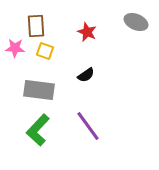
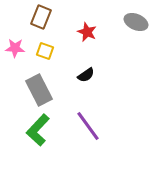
brown rectangle: moved 5 px right, 9 px up; rotated 25 degrees clockwise
gray rectangle: rotated 56 degrees clockwise
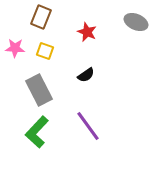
green L-shape: moved 1 px left, 2 px down
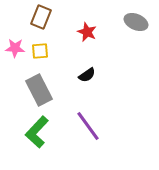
yellow square: moved 5 px left; rotated 24 degrees counterclockwise
black semicircle: moved 1 px right
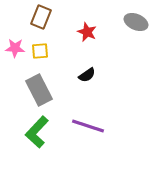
purple line: rotated 36 degrees counterclockwise
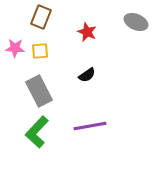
gray rectangle: moved 1 px down
purple line: moved 2 px right; rotated 28 degrees counterclockwise
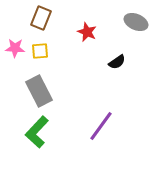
brown rectangle: moved 1 px down
black semicircle: moved 30 px right, 13 px up
purple line: moved 11 px right; rotated 44 degrees counterclockwise
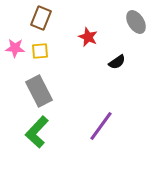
gray ellipse: rotated 35 degrees clockwise
red star: moved 1 px right, 5 px down
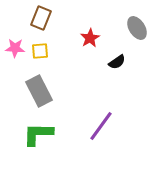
gray ellipse: moved 1 px right, 6 px down
red star: moved 2 px right, 1 px down; rotated 18 degrees clockwise
green L-shape: moved 1 px right, 2 px down; rotated 48 degrees clockwise
